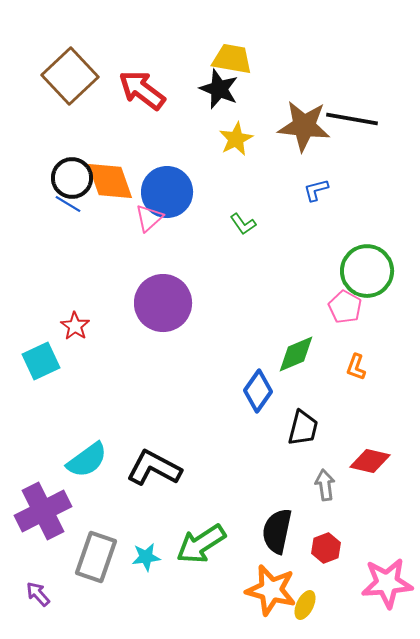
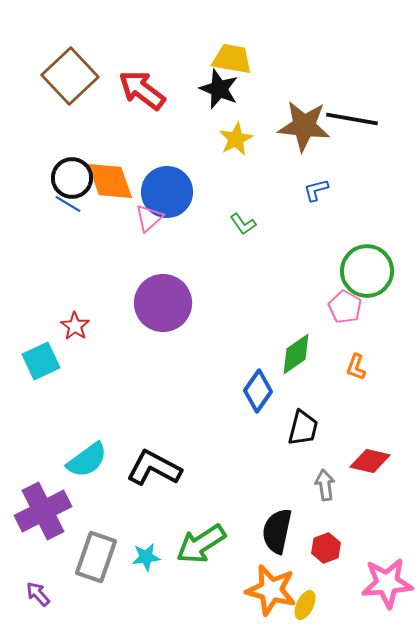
green diamond: rotated 12 degrees counterclockwise
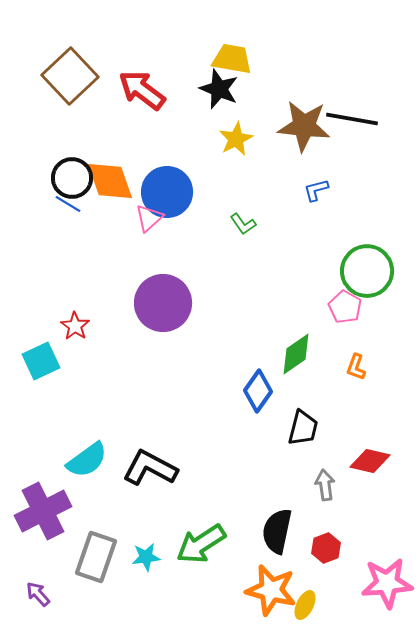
black L-shape: moved 4 px left
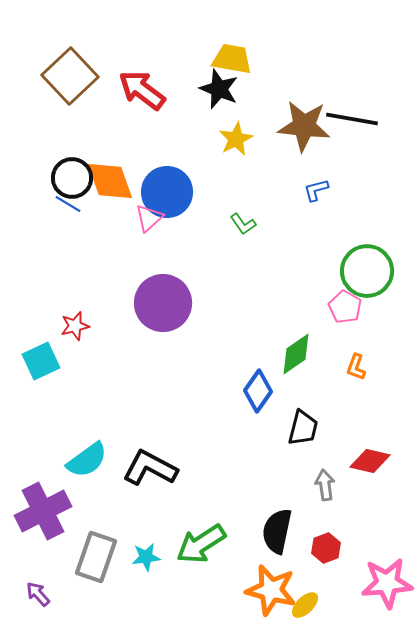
red star: rotated 24 degrees clockwise
yellow ellipse: rotated 20 degrees clockwise
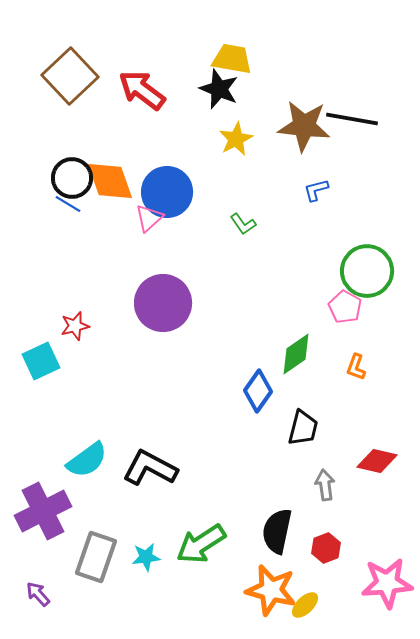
red diamond: moved 7 px right
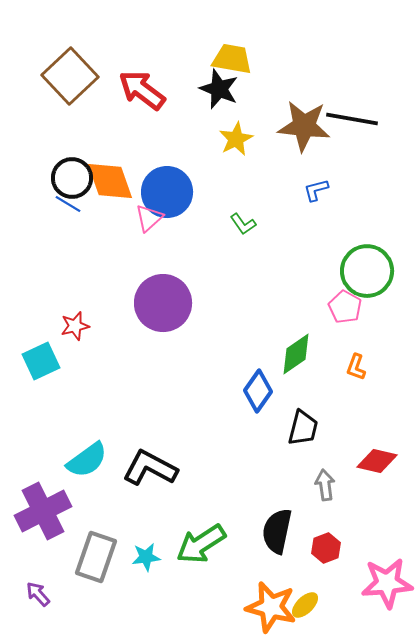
orange star: moved 17 px down
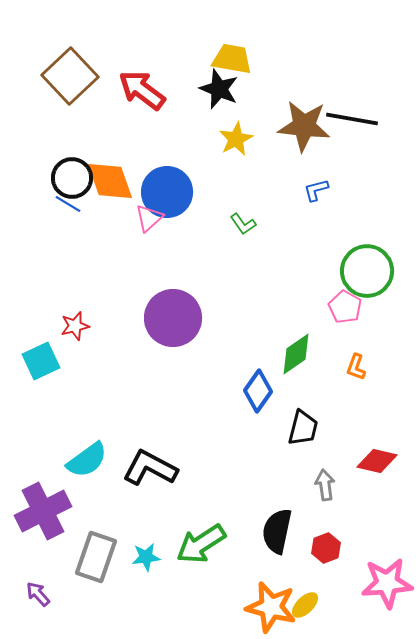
purple circle: moved 10 px right, 15 px down
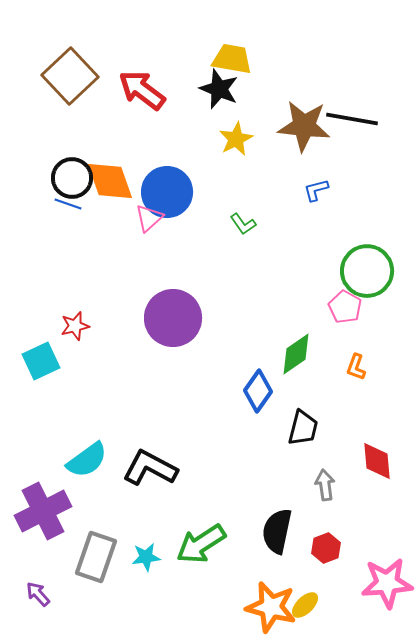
blue line: rotated 12 degrees counterclockwise
red diamond: rotated 72 degrees clockwise
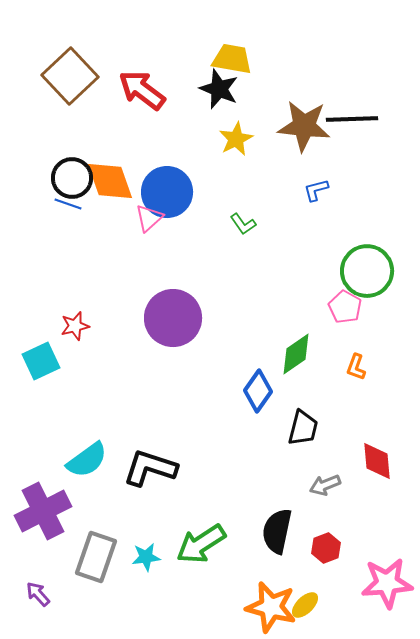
black line: rotated 12 degrees counterclockwise
black L-shape: rotated 10 degrees counterclockwise
gray arrow: rotated 104 degrees counterclockwise
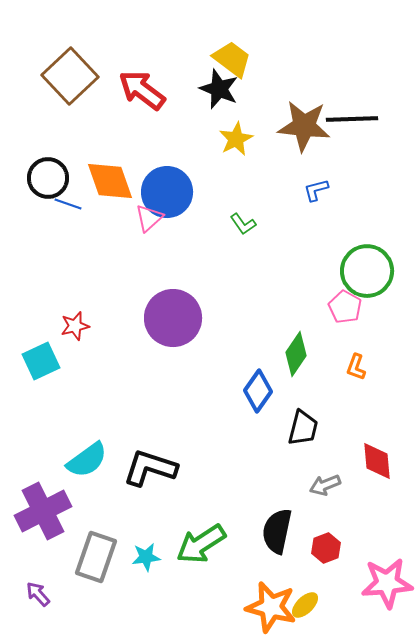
yellow trapezoid: rotated 27 degrees clockwise
black circle: moved 24 px left
green diamond: rotated 21 degrees counterclockwise
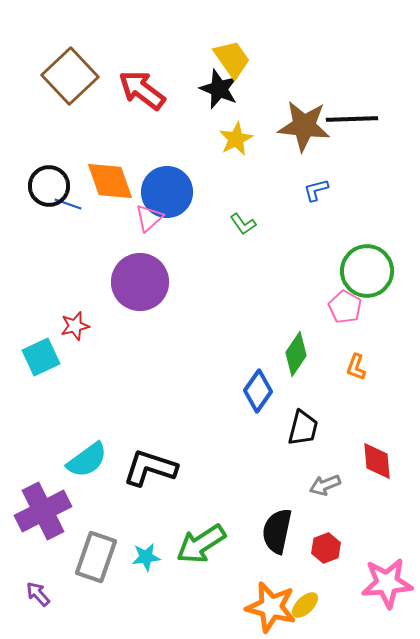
yellow trapezoid: rotated 18 degrees clockwise
black circle: moved 1 px right, 8 px down
purple circle: moved 33 px left, 36 px up
cyan square: moved 4 px up
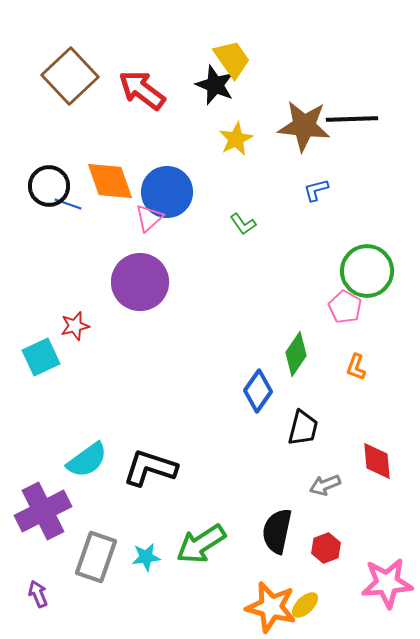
black star: moved 4 px left, 4 px up
purple arrow: rotated 20 degrees clockwise
